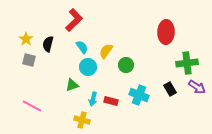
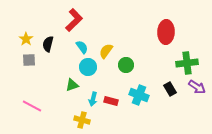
gray square: rotated 16 degrees counterclockwise
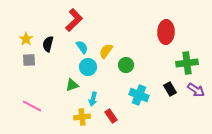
purple arrow: moved 1 px left, 3 px down
red rectangle: moved 15 px down; rotated 40 degrees clockwise
yellow cross: moved 3 px up; rotated 21 degrees counterclockwise
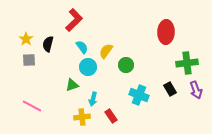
purple arrow: rotated 36 degrees clockwise
